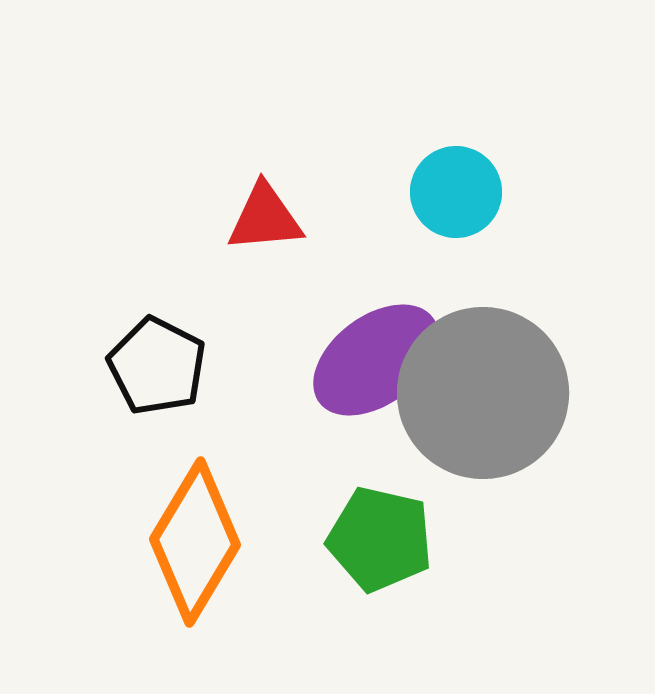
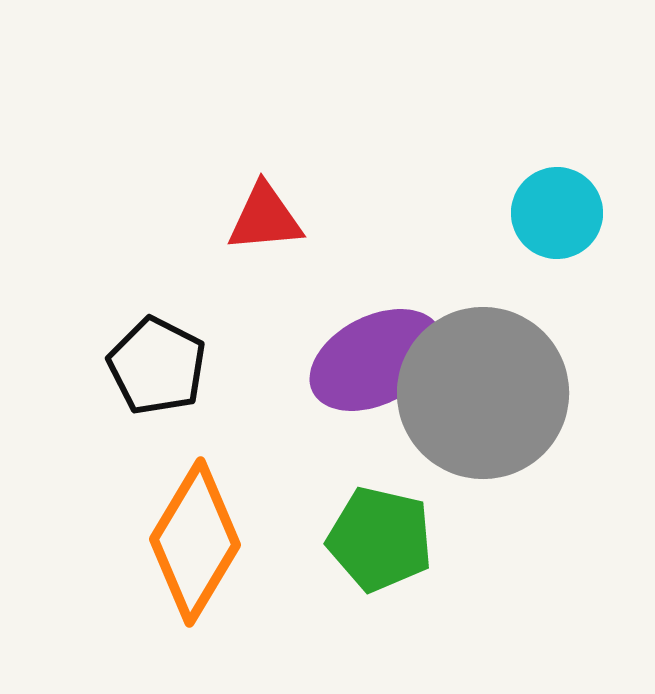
cyan circle: moved 101 px right, 21 px down
purple ellipse: rotated 10 degrees clockwise
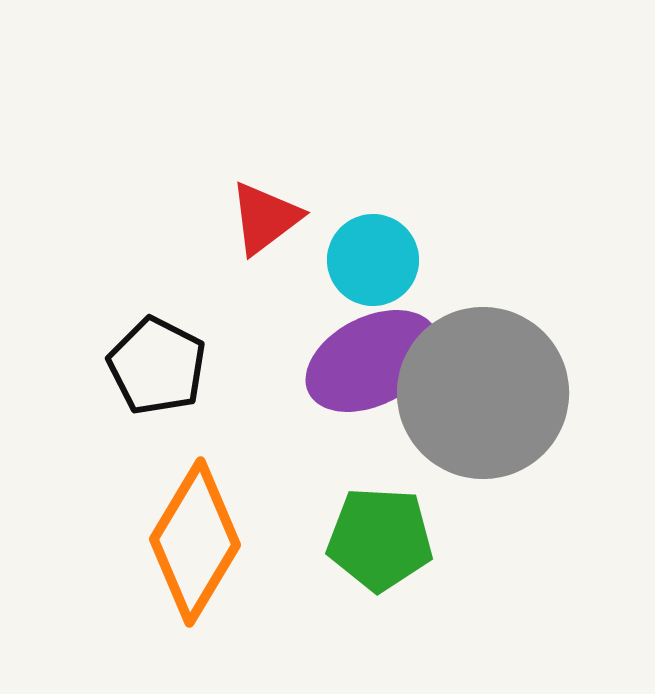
cyan circle: moved 184 px left, 47 px down
red triangle: rotated 32 degrees counterclockwise
purple ellipse: moved 4 px left, 1 px down
green pentagon: rotated 10 degrees counterclockwise
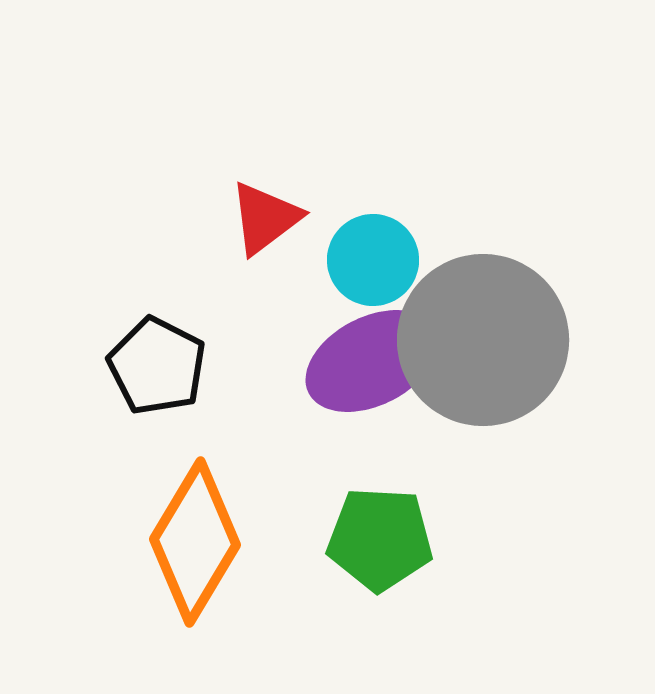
gray circle: moved 53 px up
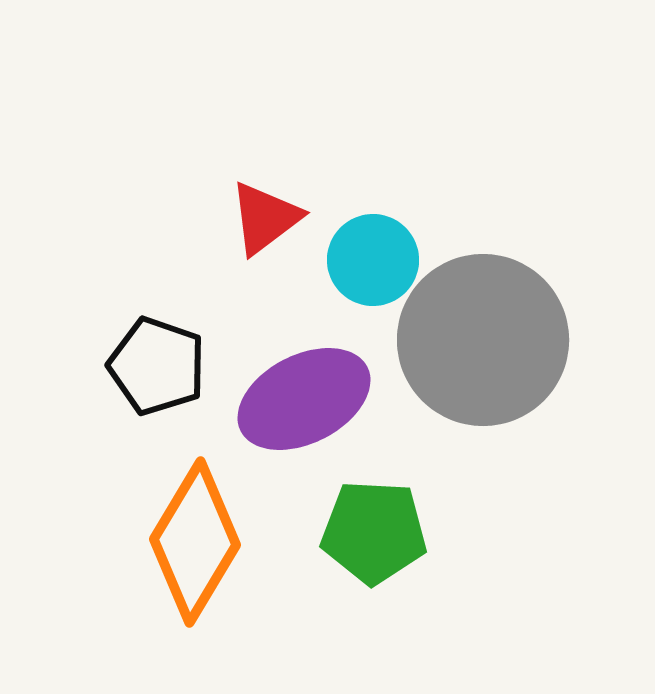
purple ellipse: moved 68 px left, 38 px down
black pentagon: rotated 8 degrees counterclockwise
green pentagon: moved 6 px left, 7 px up
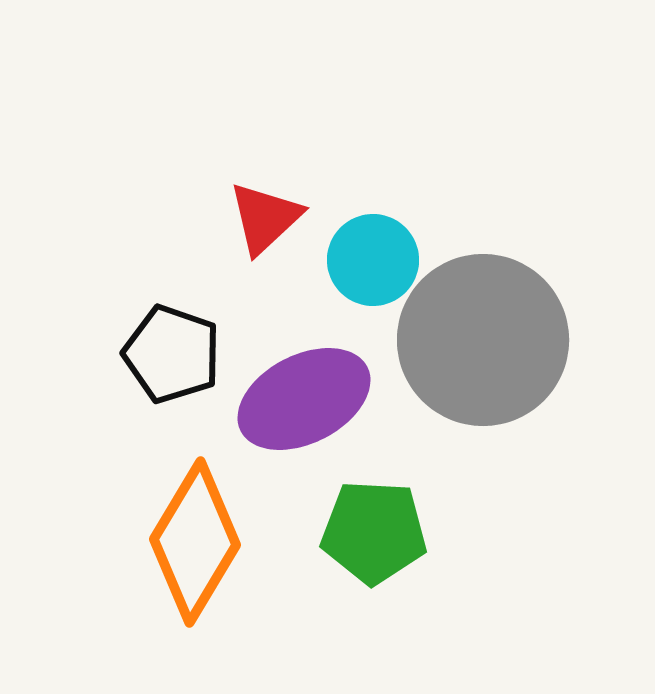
red triangle: rotated 6 degrees counterclockwise
black pentagon: moved 15 px right, 12 px up
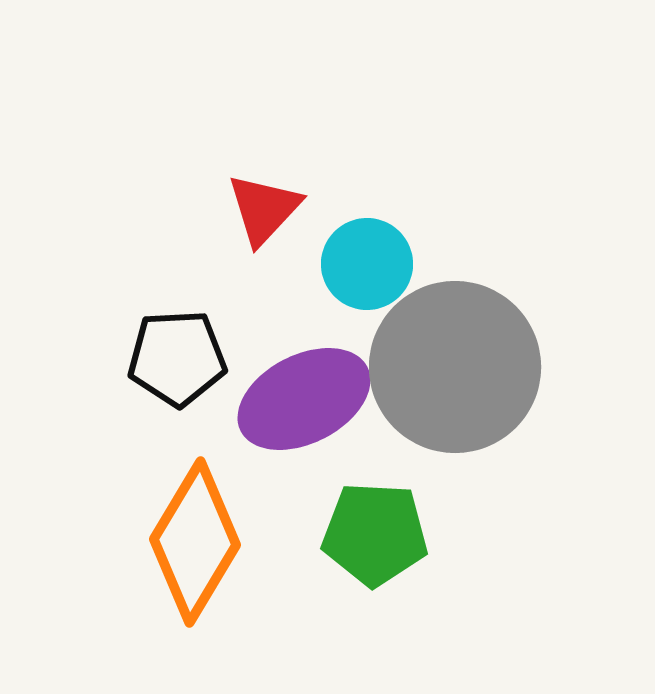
red triangle: moved 1 px left, 9 px up; rotated 4 degrees counterclockwise
cyan circle: moved 6 px left, 4 px down
gray circle: moved 28 px left, 27 px down
black pentagon: moved 5 px right, 4 px down; rotated 22 degrees counterclockwise
green pentagon: moved 1 px right, 2 px down
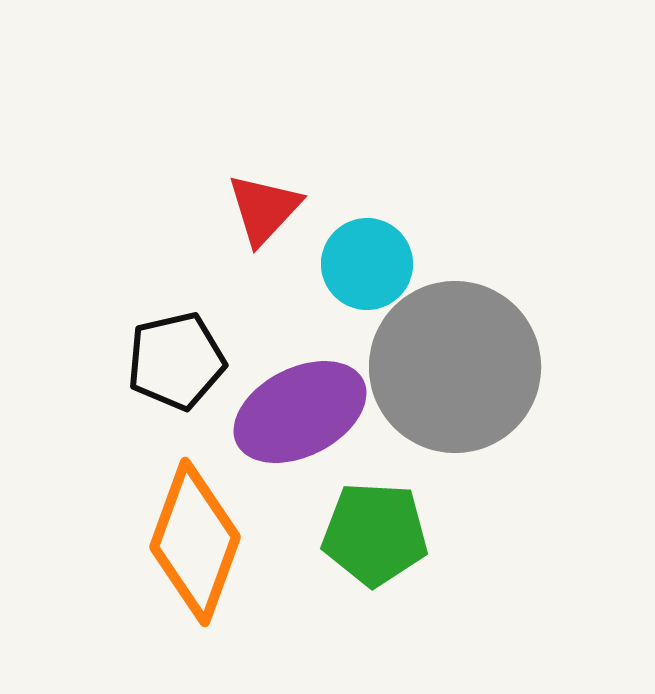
black pentagon: moved 1 px left, 3 px down; rotated 10 degrees counterclockwise
purple ellipse: moved 4 px left, 13 px down
orange diamond: rotated 11 degrees counterclockwise
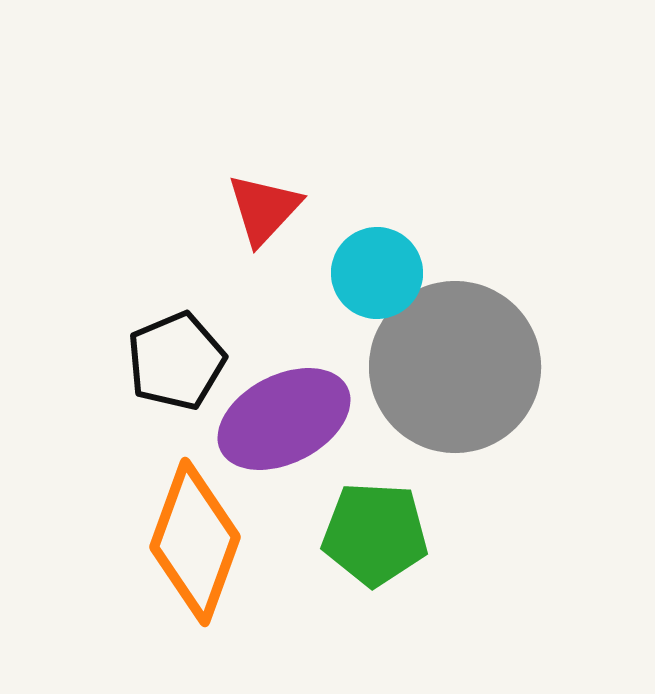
cyan circle: moved 10 px right, 9 px down
black pentagon: rotated 10 degrees counterclockwise
purple ellipse: moved 16 px left, 7 px down
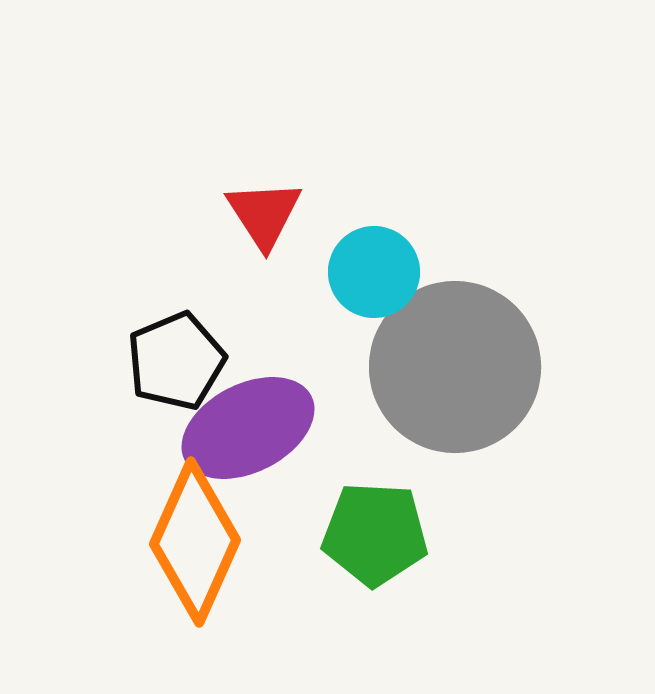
red triangle: moved 5 px down; rotated 16 degrees counterclockwise
cyan circle: moved 3 px left, 1 px up
purple ellipse: moved 36 px left, 9 px down
orange diamond: rotated 4 degrees clockwise
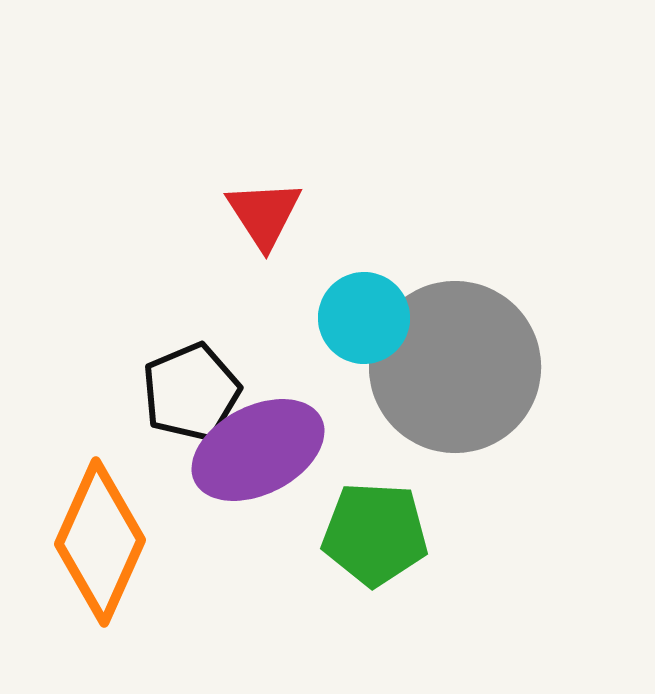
cyan circle: moved 10 px left, 46 px down
black pentagon: moved 15 px right, 31 px down
purple ellipse: moved 10 px right, 22 px down
orange diamond: moved 95 px left
